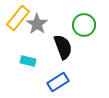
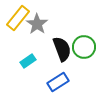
green circle: moved 22 px down
black semicircle: moved 1 px left, 2 px down
cyan rectangle: rotated 49 degrees counterclockwise
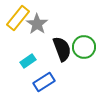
blue rectangle: moved 14 px left
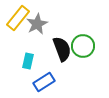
gray star: rotated 10 degrees clockwise
green circle: moved 1 px left, 1 px up
cyan rectangle: rotated 42 degrees counterclockwise
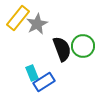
cyan rectangle: moved 4 px right, 12 px down; rotated 35 degrees counterclockwise
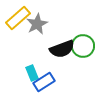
yellow rectangle: rotated 10 degrees clockwise
black semicircle: rotated 90 degrees clockwise
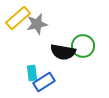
gray star: rotated 15 degrees clockwise
black semicircle: moved 1 px right, 3 px down; rotated 30 degrees clockwise
cyan rectangle: rotated 14 degrees clockwise
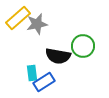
black semicircle: moved 5 px left, 4 px down
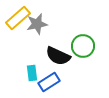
black semicircle: rotated 15 degrees clockwise
blue rectangle: moved 5 px right
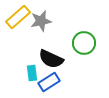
yellow rectangle: moved 1 px up
gray star: moved 4 px right, 3 px up
green circle: moved 1 px right, 3 px up
black semicircle: moved 7 px left, 3 px down
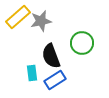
green circle: moved 2 px left
black semicircle: moved 3 px up; rotated 45 degrees clockwise
blue rectangle: moved 6 px right, 2 px up
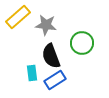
gray star: moved 5 px right, 4 px down; rotated 20 degrees clockwise
